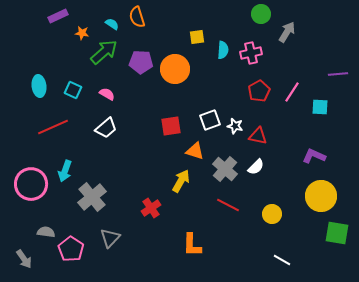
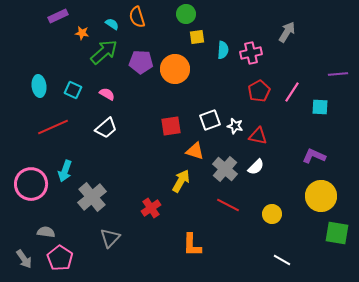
green circle at (261, 14): moved 75 px left
pink pentagon at (71, 249): moved 11 px left, 9 px down
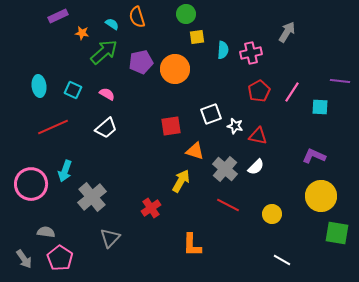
purple pentagon at (141, 62): rotated 15 degrees counterclockwise
purple line at (338, 74): moved 2 px right, 7 px down; rotated 12 degrees clockwise
white square at (210, 120): moved 1 px right, 6 px up
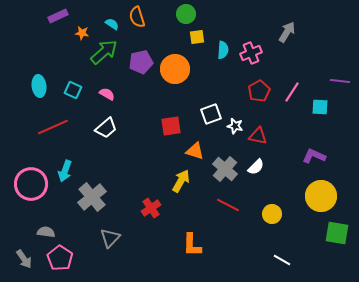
pink cross at (251, 53): rotated 10 degrees counterclockwise
